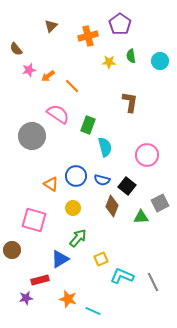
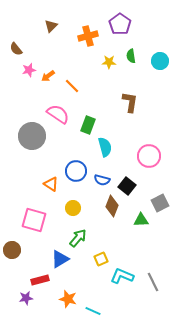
pink circle: moved 2 px right, 1 px down
blue circle: moved 5 px up
green triangle: moved 3 px down
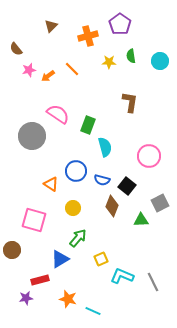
orange line: moved 17 px up
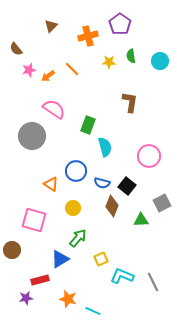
pink semicircle: moved 4 px left, 5 px up
blue semicircle: moved 3 px down
gray square: moved 2 px right
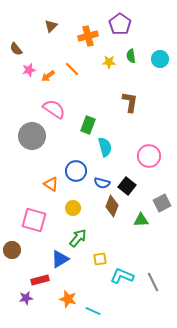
cyan circle: moved 2 px up
yellow square: moved 1 px left; rotated 16 degrees clockwise
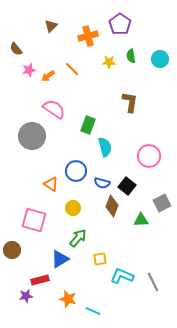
purple star: moved 2 px up
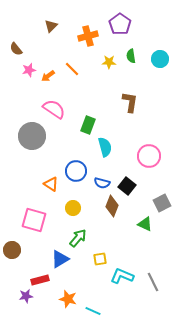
green triangle: moved 4 px right, 4 px down; rotated 28 degrees clockwise
